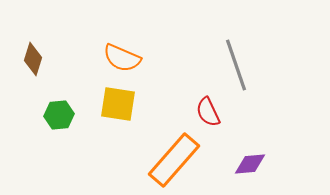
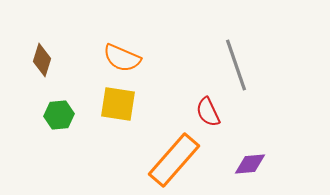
brown diamond: moved 9 px right, 1 px down
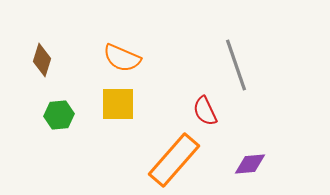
yellow square: rotated 9 degrees counterclockwise
red semicircle: moved 3 px left, 1 px up
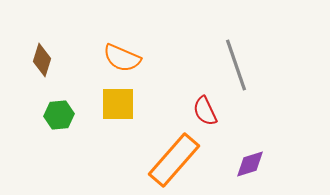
purple diamond: rotated 12 degrees counterclockwise
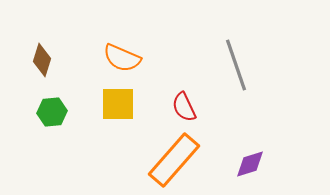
red semicircle: moved 21 px left, 4 px up
green hexagon: moved 7 px left, 3 px up
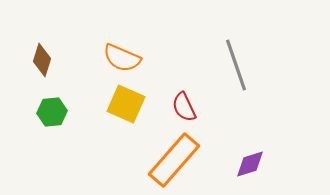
yellow square: moved 8 px right; rotated 24 degrees clockwise
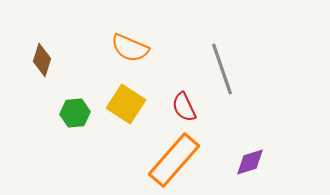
orange semicircle: moved 8 px right, 10 px up
gray line: moved 14 px left, 4 px down
yellow square: rotated 9 degrees clockwise
green hexagon: moved 23 px right, 1 px down
purple diamond: moved 2 px up
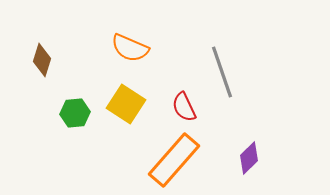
gray line: moved 3 px down
purple diamond: moved 1 px left, 4 px up; rotated 28 degrees counterclockwise
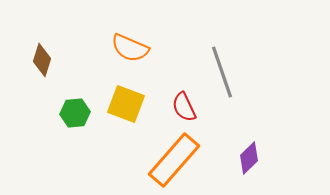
yellow square: rotated 12 degrees counterclockwise
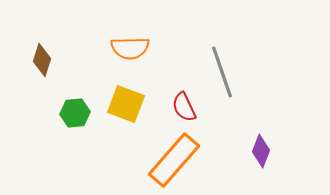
orange semicircle: rotated 24 degrees counterclockwise
purple diamond: moved 12 px right, 7 px up; rotated 24 degrees counterclockwise
